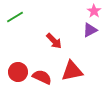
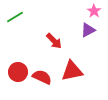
purple triangle: moved 2 px left
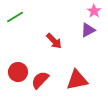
red triangle: moved 5 px right, 9 px down
red semicircle: moved 2 px left, 3 px down; rotated 72 degrees counterclockwise
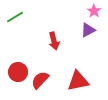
red arrow: rotated 30 degrees clockwise
red triangle: moved 1 px right, 1 px down
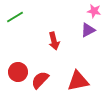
pink star: rotated 24 degrees counterclockwise
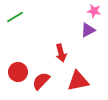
red arrow: moved 7 px right, 12 px down
red semicircle: moved 1 px right, 1 px down
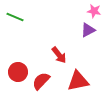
green line: rotated 54 degrees clockwise
red arrow: moved 2 px left, 2 px down; rotated 24 degrees counterclockwise
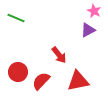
pink star: rotated 16 degrees clockwise
green line: moved 1 px right, 1 px down
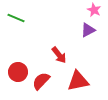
pink star: moved 1 px up
